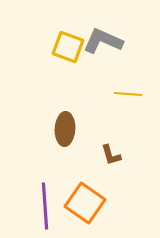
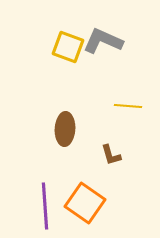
yellow line: moved 12 px down
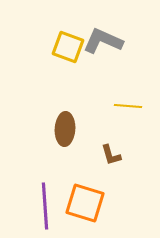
orange square: rotated 18 degrees counterclockwise
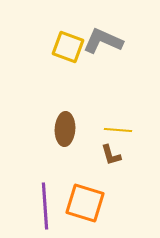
yellow line: moved 10 px left, 24 px down
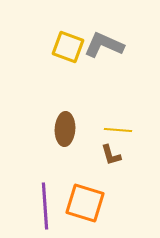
gray L-shape: moved 1 px right, 4 px down
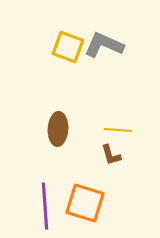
brown ellipse: moved 7 px left
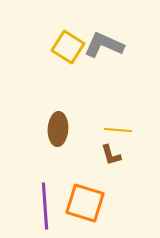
yellow square: rotated 12 degrees clockwise
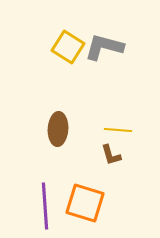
gray L-shape: moved 2 px down; rotated 9 degrees counterclockwise
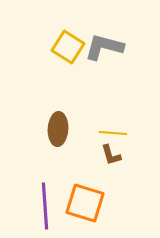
yellow line: moved 5 px left, 3 px down
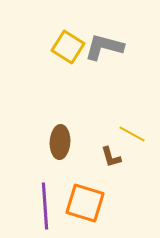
brown ellipse: moved 2 px right, 13 px down
yellow line: moved 19 px right, 1 px down; rotated 24 degrees clockwise
brown L-shape: moved 2 px down
